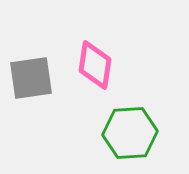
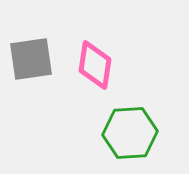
gray square: moved 19 px up
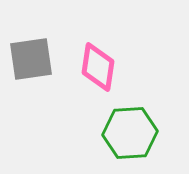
pink diamond: moved 3 px right, 2 px down
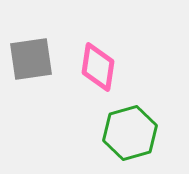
green hexagon: rotated 12 degrees counterclockwise
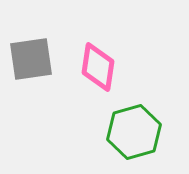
green hexagon: moved 4 px right, 1 px up
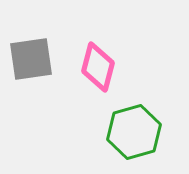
pink diamond: rotated 6 degrees clockwise
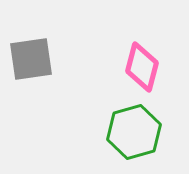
pink diamond: moved 44 px right
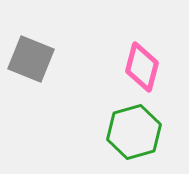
gray square: rotated 30 degrees clockwise
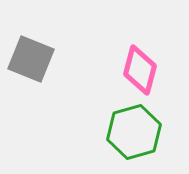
pink diamond: moved 2 px left, 3 px down
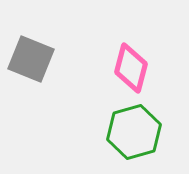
pink diamond: moved 9 px left, 2 px up
